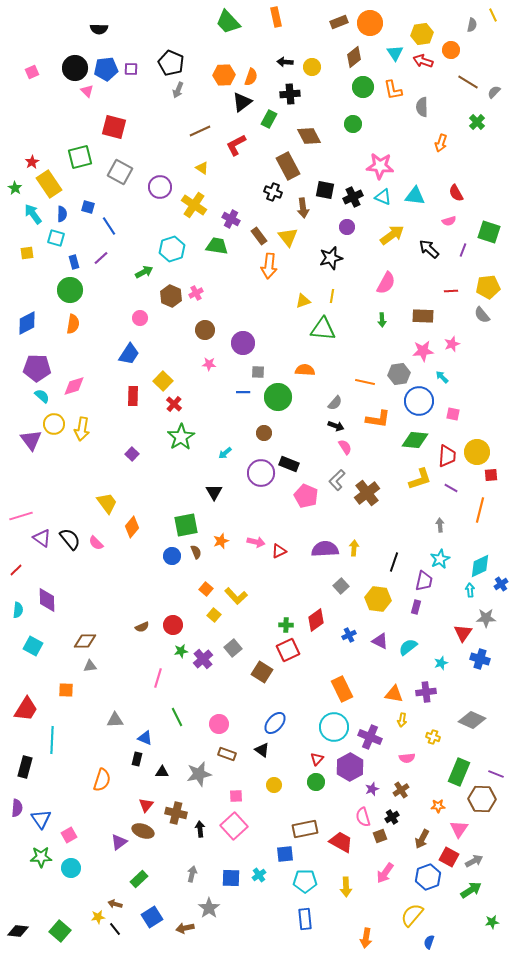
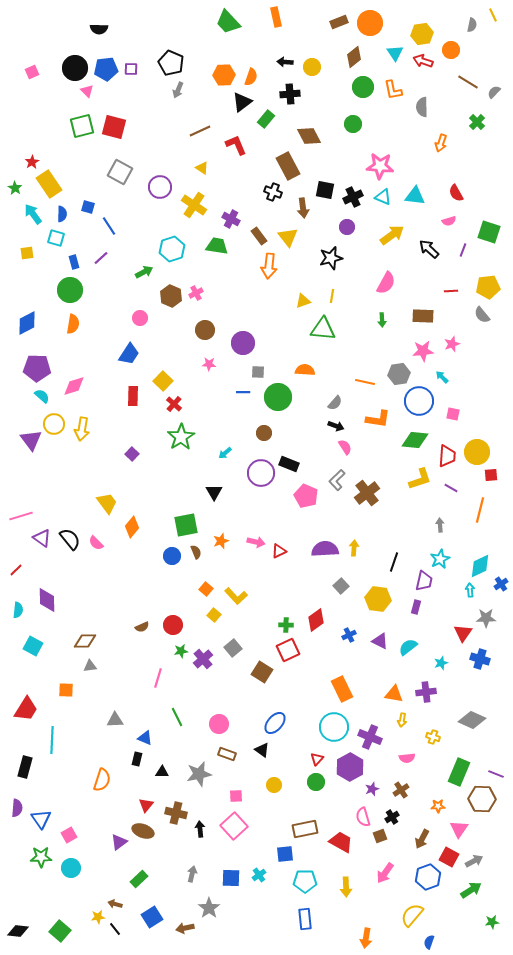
green rectangle at (269, 119): moved 3 px left; rotated 12 degrees clockwise
red L-shape at (236, 145): rotated 95 degrees clockwise
green square at (80, 157): moved 2 px right, 31 px up
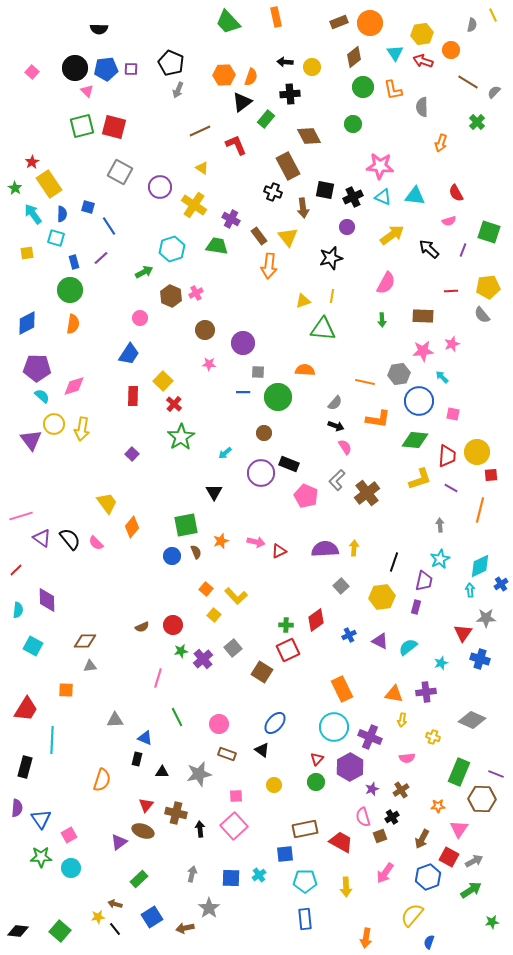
pink square at (32, 72): rotated 24 degrees counterclockwise
yellow hexagon at (378, 599): moved 4 px right, 2 px up; rotated 15 degrees counterclockwise
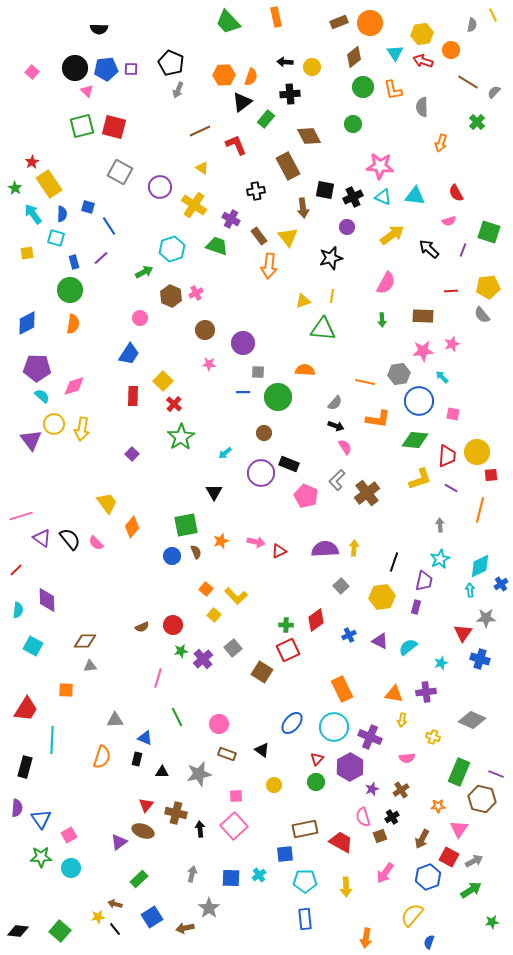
black cross at (273, 192): moved 17 px left, 1 px up; rotated 30 degrees counterclockwise
green trapezoid at (217, 246): rotated 10 degrees clockwise
blue ellipse at (275, 723): moved 17 px right
orange semicircle at (102, 780): moved 23 px up
brown hexagon at (482, 799): rotated 12 degrees clockwise
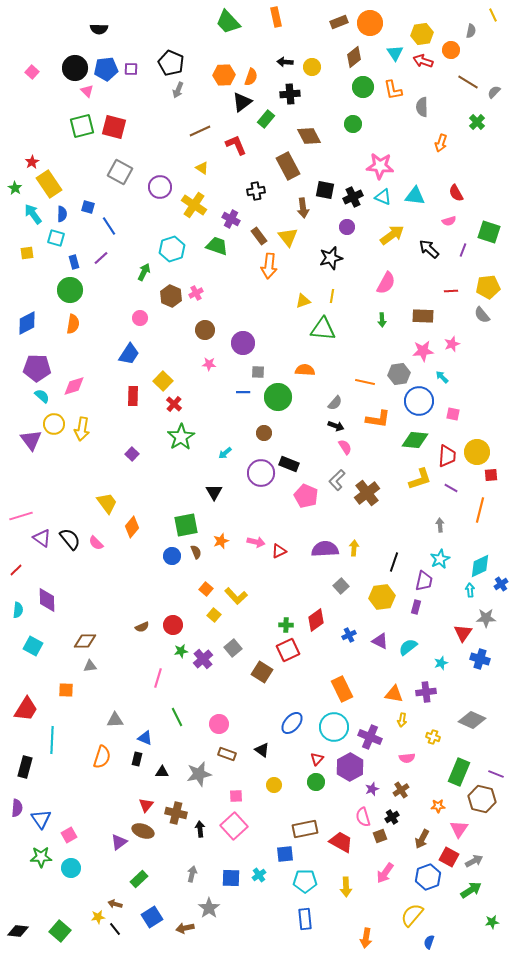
gray semicircle at (472, 25): moved 1 px left, 6 px down
green arrow at (144, 272): rotated 36 degrees counterclockwise
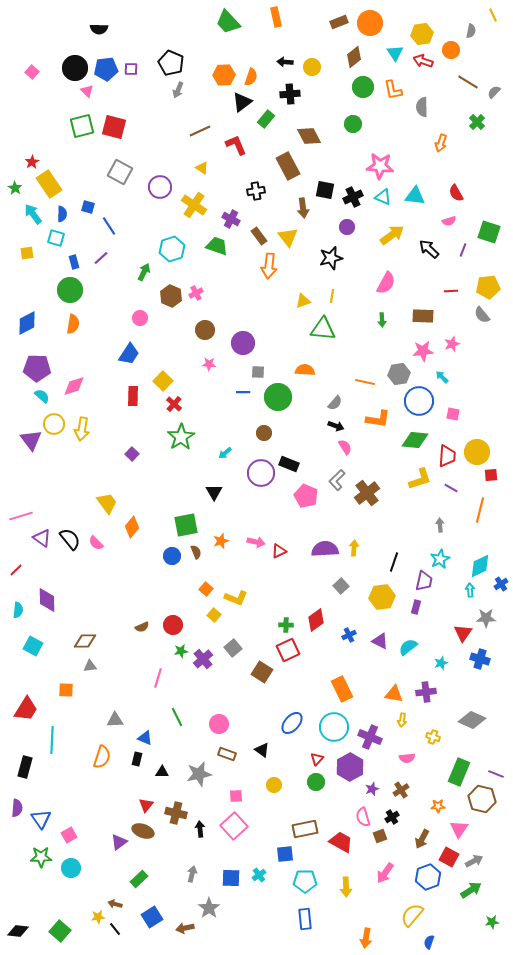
yellow L-shape at (236, 596): moved 2 px down; rotated 25 degrees counterclockwise
